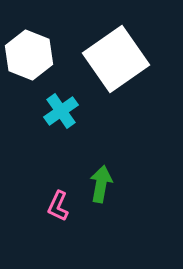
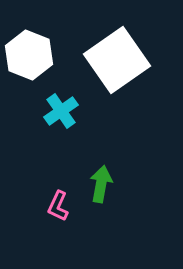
white square: moved 1 px right, 1 px down
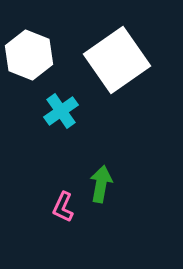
pink L-shape: moved 5 px right, 1 px down
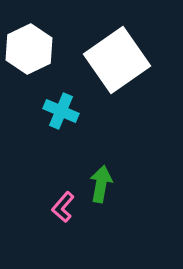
white hexagon: moved 6 px up; rotated 12 degrees clockwise
cyan cross: rotated 32 degrees counterclockwise
pink L-shape: rotated 16 degrees clockwise
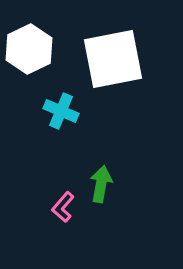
white square: moved 4 px left, 1 px up; rotated 24 degrees clockwise
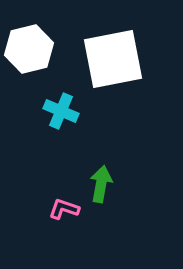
white hexagon: rotated 12 degrees clockwise
pink L-shape: moved 1 px right, 2 px down; rotated 68 degrees clockwise
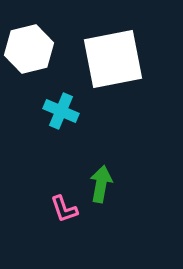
pink L-shape: rotated 128 degrees counterclockwise
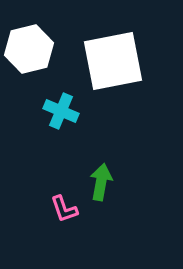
white square: moved 2 px down
green arrow: moved 2 px up
